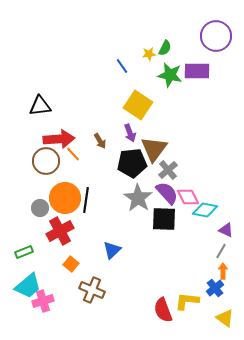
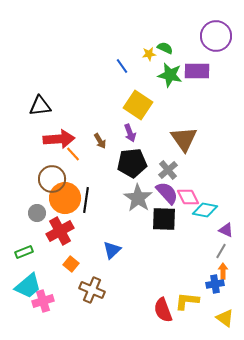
green semicircle: rotated 91 degrees counterclockwise
brown triangle: moved 30 px right, 10 px up; rotated 12 degrees counterclockwise
brown circle: moved 6 px right, 18 px down
gray circle: moved 3 px left, 5 px down
blue cross: moved 4 px up; rotated 30 degrees clockwise
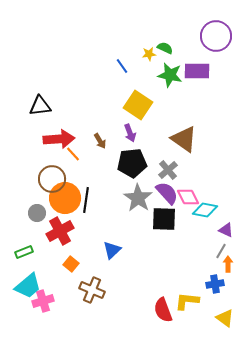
brown triangle: rotated 20 degrees counterclockwise
orange arrow: moved 5 px right, 7 px up
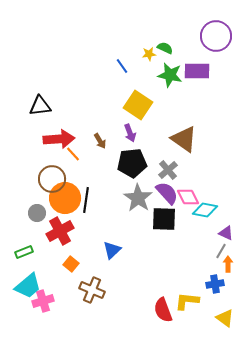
purple triangle: moved 3 px down
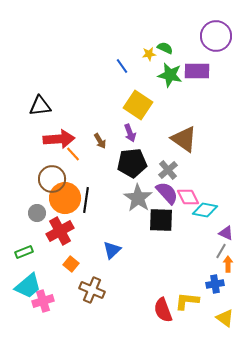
black square: moved 3 px left, 1 px down
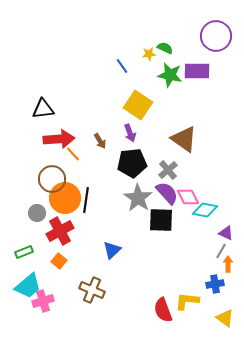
black triangle: moved 3 px right, 3 px down
orange square: moved 12 px left, 3 px up
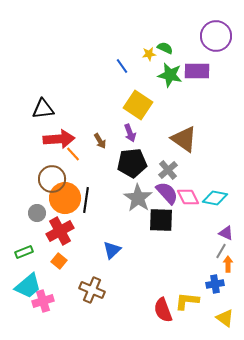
cyan diamond: moved 10 px right, 12 px up
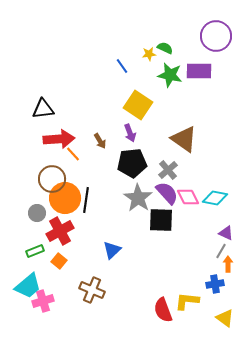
purple rectangle: moved 2 px right
green rectangle: moved 11 px right, 1 px up
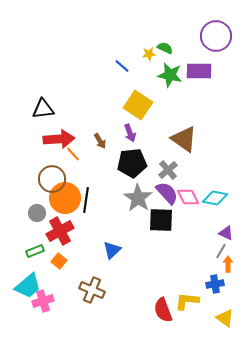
blue line: rotated 14 degrees counterclockwise
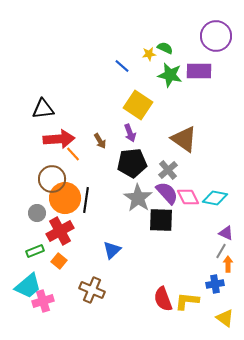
red semicircle: moved 11 px up
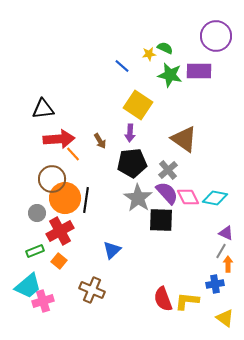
purple arrow: rotated 24 degrees clockwise
